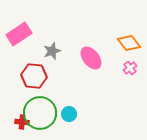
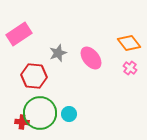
gray star: moved 6 px right, 2 px down
pink cross: rotated 16 degrees counterclockwise
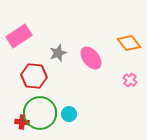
pink rectangle: moved 2 px down
pink cross: moved 12 px down
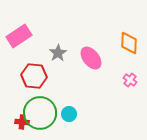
orange diamond: rotated 40 degrees clockwise
gray star: rotated 12 degrees counterclockwise
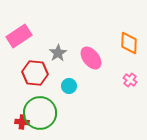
red hexagon: moved 1 px right, 3 px up
cyan circle: moved 28 px up
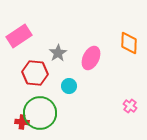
pink ellipse: rotated 65 degrees clockwise
pink cross: moved 26 px down
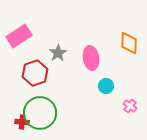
pink ellipse: rotated 35 degrees counterclockwise
red hexagon: rotated 25 degrees counterclockwise
cyan circle: moved 37 px right
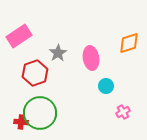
orange diamond: rotated 70 degrees clockwise
pink cross: moved 7 px left, 6 px down; rotated 24 degrees clockwise
red cross: moved 1 px left
